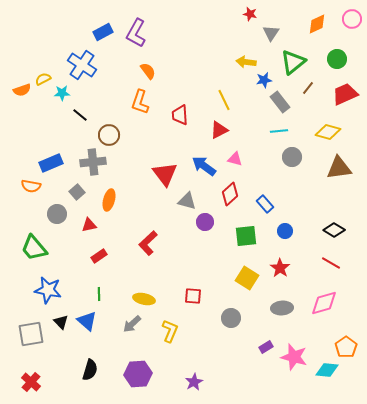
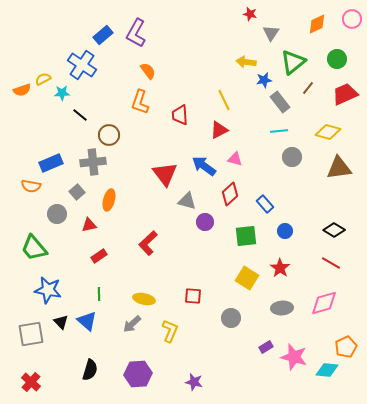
blue rectangle at (103, 32): moved 3 px down; rotated 12 degrees counterclockwise
orange pentagon at (346, 347): rotated 10 degrees clockwise
purple star at (194, 382): rotated 30 degrees counterclockwise
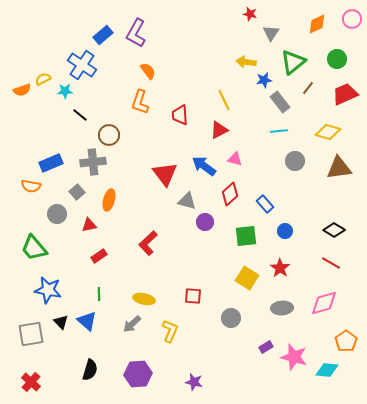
cyan star at (62, 93): moved 3 px right, 2 px up
gray circle at (292, 157): moved 3 px right, 4 px down
orange pentagon at (346, 347): moved 6 px up; rotated 10 degrees counterclockwise
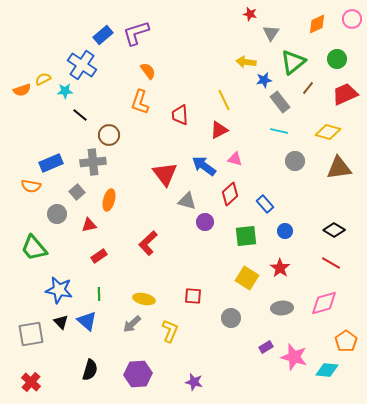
purple L-shape at (136, 33): rotated 44 degrees clockwise
cyan line at (279, 131): rotated 18 degrees clockwise
blue star at (48, 290): moved 11 px right
